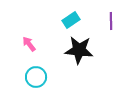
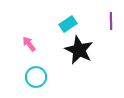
cyan rectangle: moved 3 px left, 4 px down
black star: rotated 20 degrees clockwise
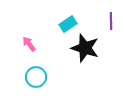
black star: moved 6 px right, 2 px up; rotated 8 degrees counterclockwise
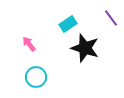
purple line: moved 3 px up; rotated 36 degrees counterclockwise
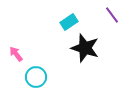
purple line: moved 1 px right, 3 px up
cyan rectangle: moved 1 px right, 2 px up
pink arrow: moved 13 px left, 10 px down
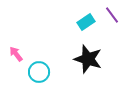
cyan rectangle: moved 17 px right
black star: moved 3 px right, 11 px down
cyan circle: moved 3 px right, 5 px up
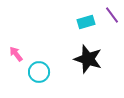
cyan rectangle: rotated 18 degrees clockwise
